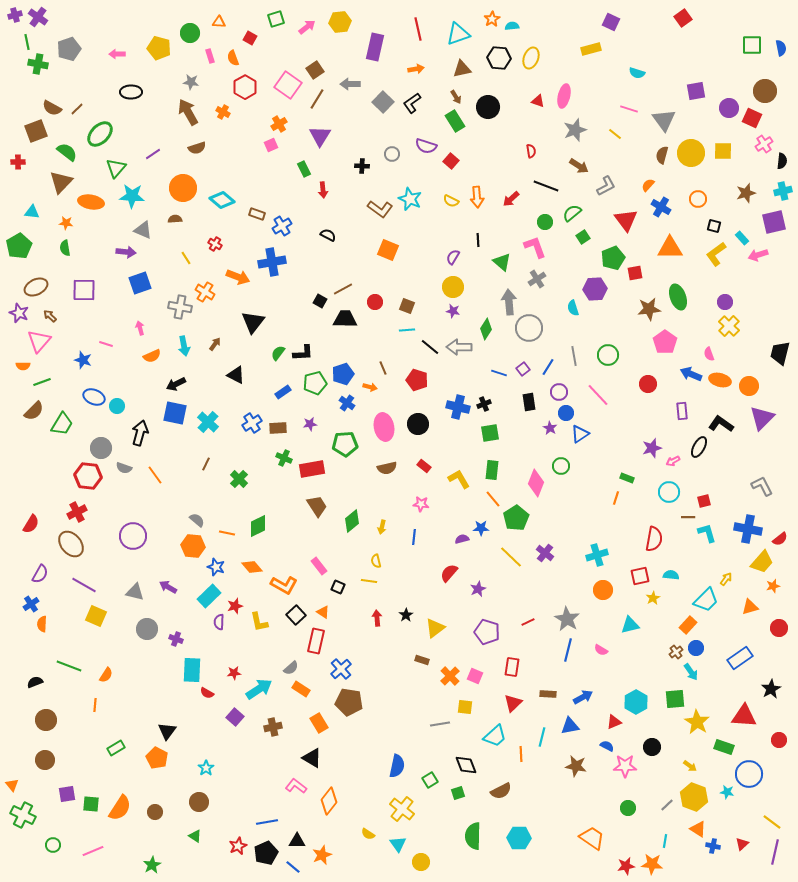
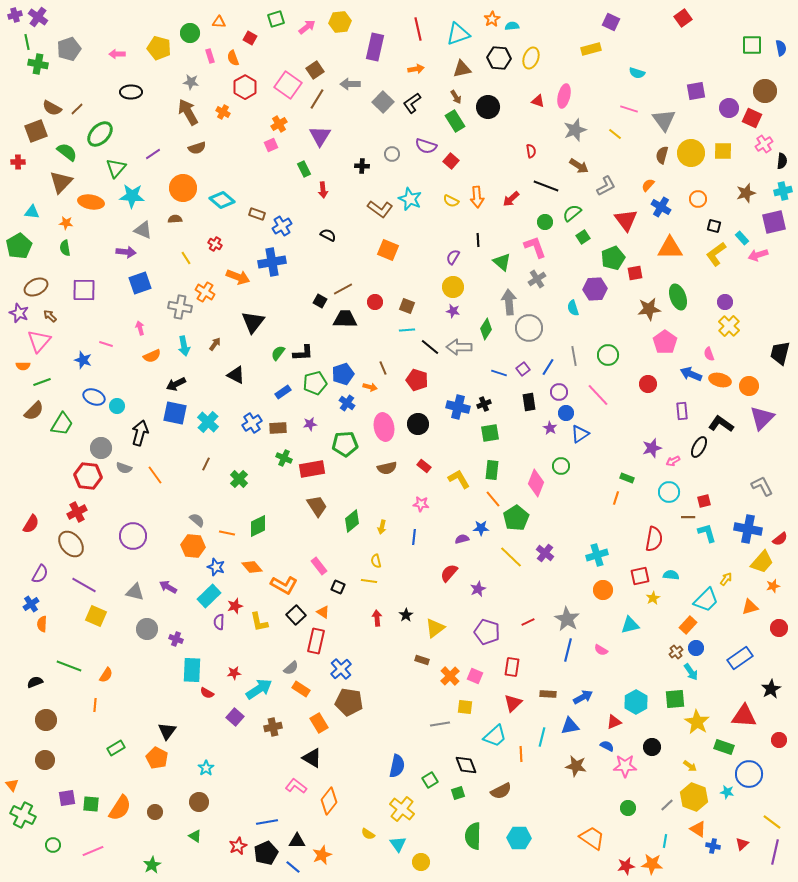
purple square at (67, 794): moved 4 px down
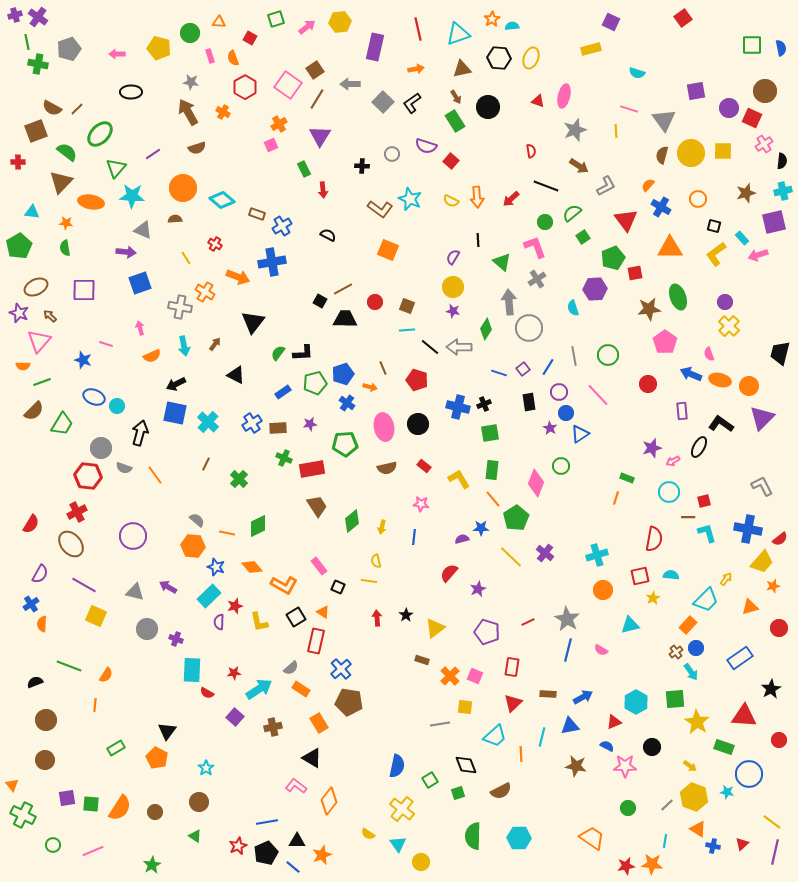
yellow line at (615, 134): moved 1 px right, 3 px up; rotated 48 degrees clockwise
black square at (296, 615): moved 2 px down; rotated 12 degrees clockwise
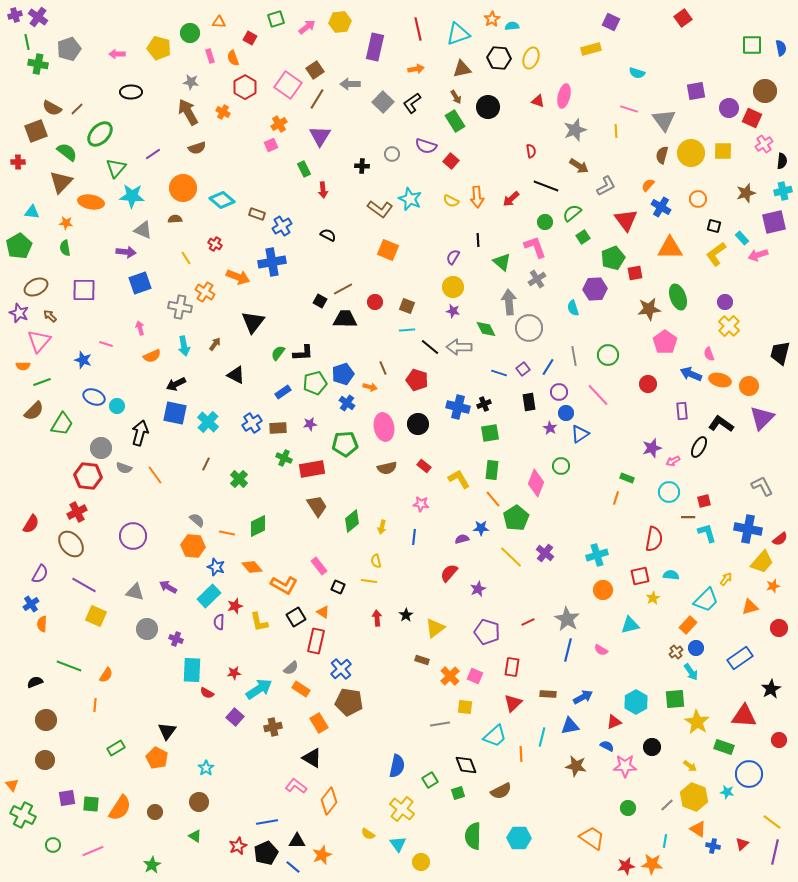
green diamond at (486, 329): rotated 60 degrees counterclockwise
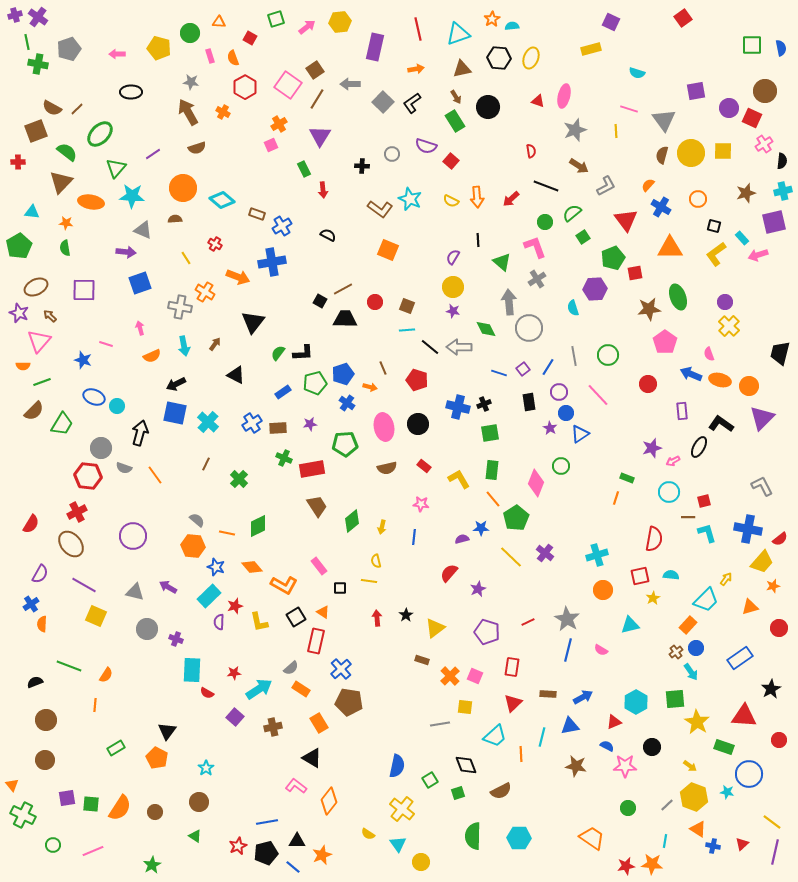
black square at (338, 587): moved 2 px right, 1 px down; rotated 24 degrees counterclockwise
black pentagon at (266, 853): rotated 10 degrees clockwise
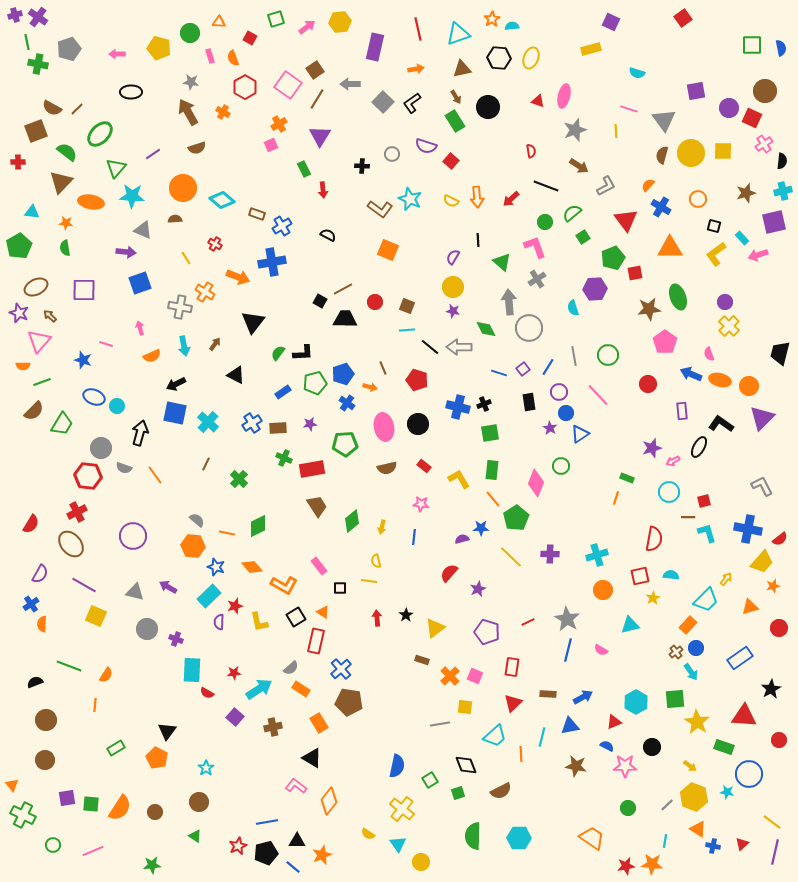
purple cross at (545, 553): moved 5 px right, 1 px down; rotated 36 degrees counterclockwise
green star at (152, 865): rotated 24 degrees clockwise
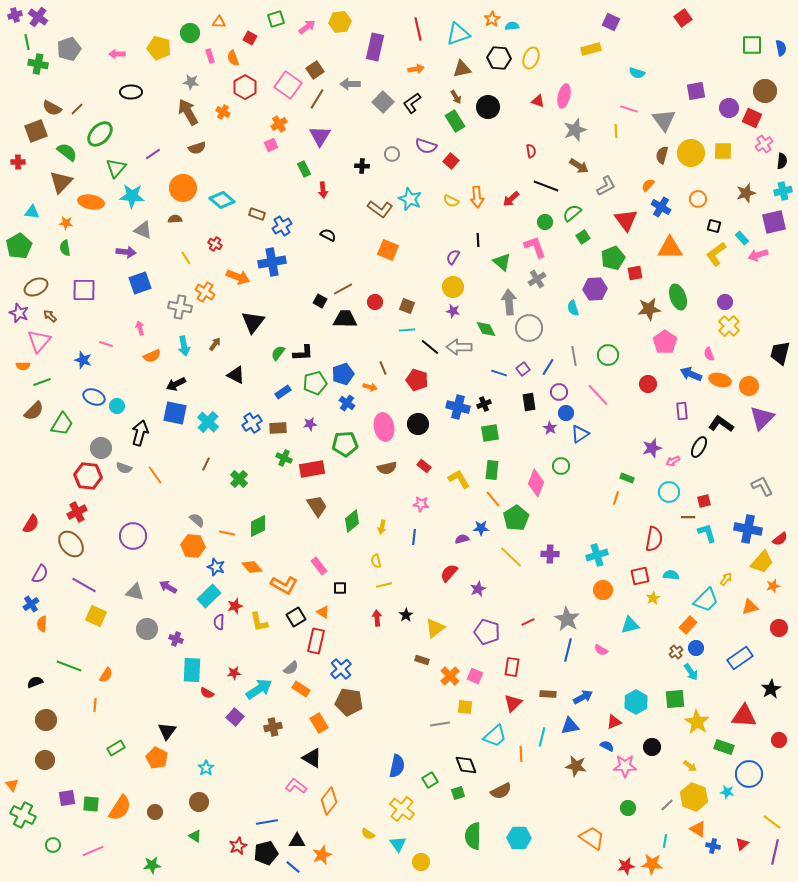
yellow line at (369, 581): moved 15 px right, 4 px down; rotated 21 degrees counterclockwise
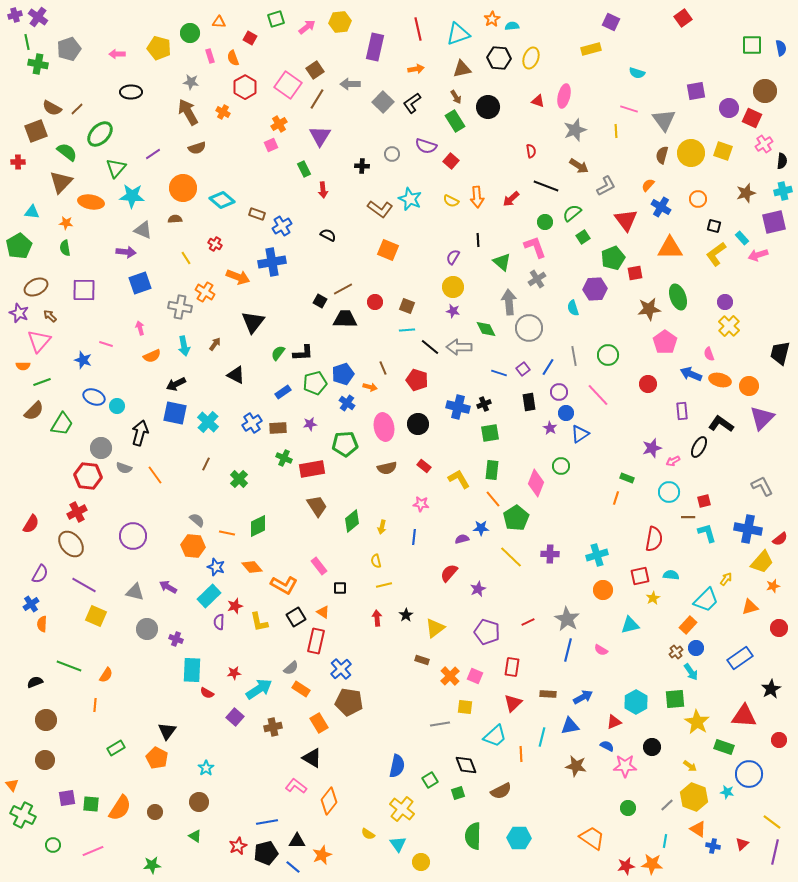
yellow square at (723, 151): rotated 18 degrees clockwise
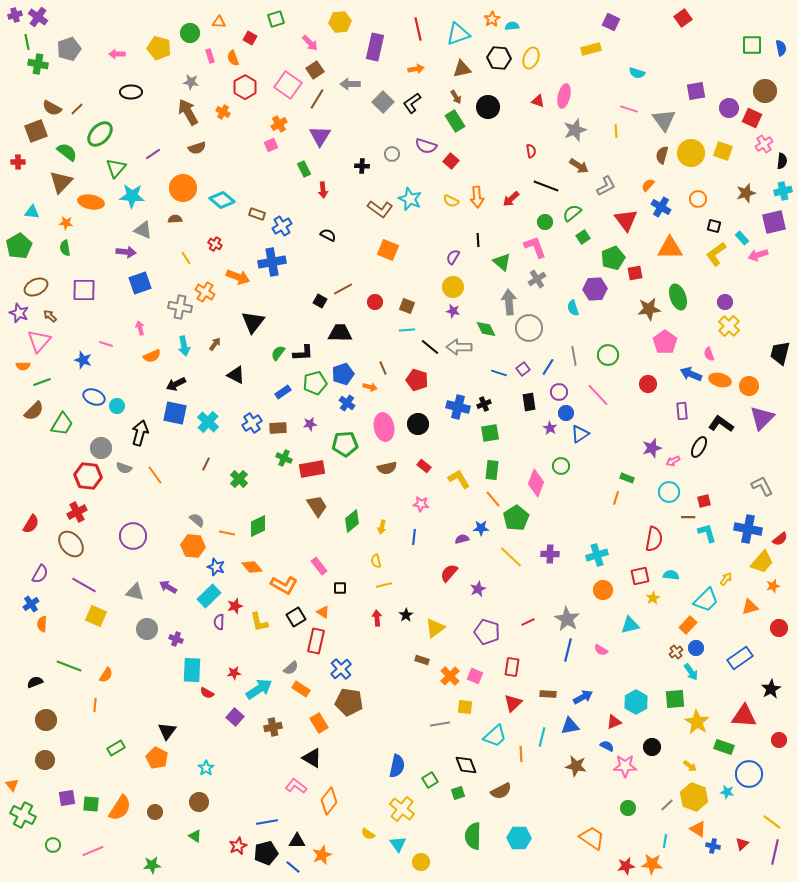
pink arrow at (307, 27): moved 3 px right, 16 px down; rotated 84 degrees clockwise
black trapezoid at (345, 319): moved 5 px left, 14 px down
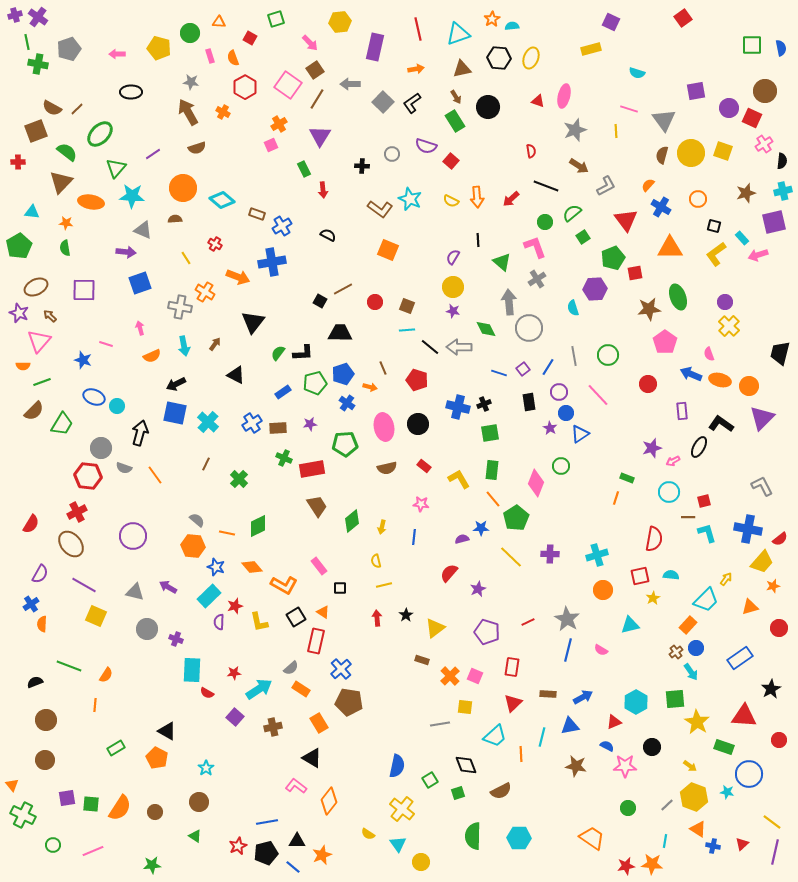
black triangle at (167, 731): rotated 36 degrees counterclockwise
